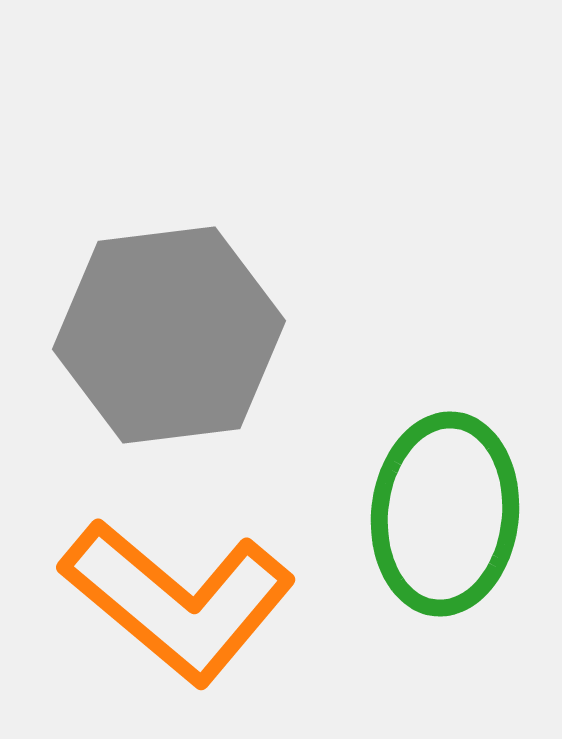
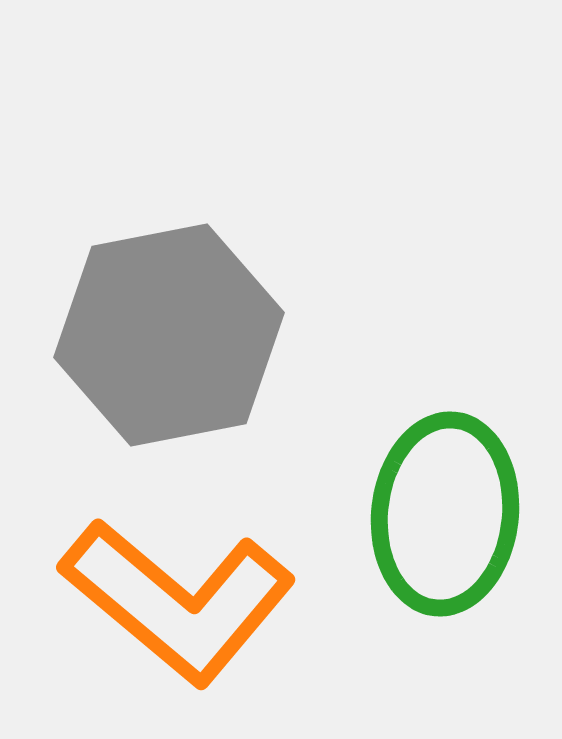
gray hexagon: rotated 4 degrees counterclockwise
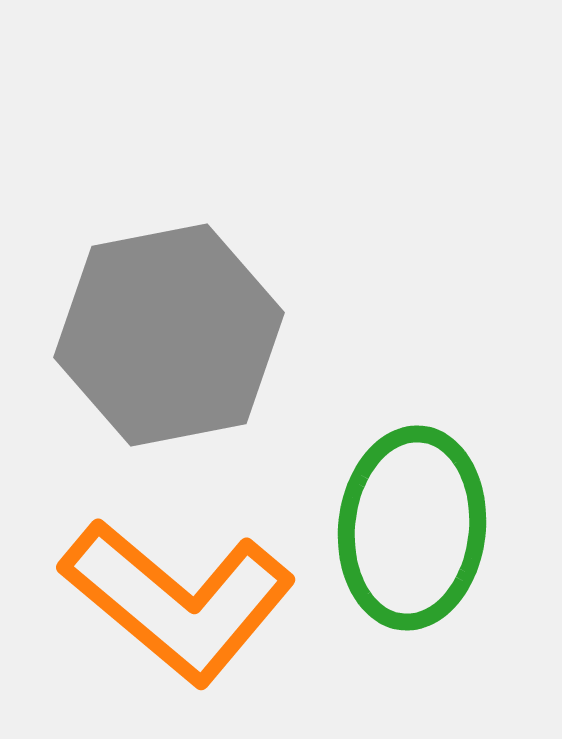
green ellipse: moved 33 px left, 14 px down
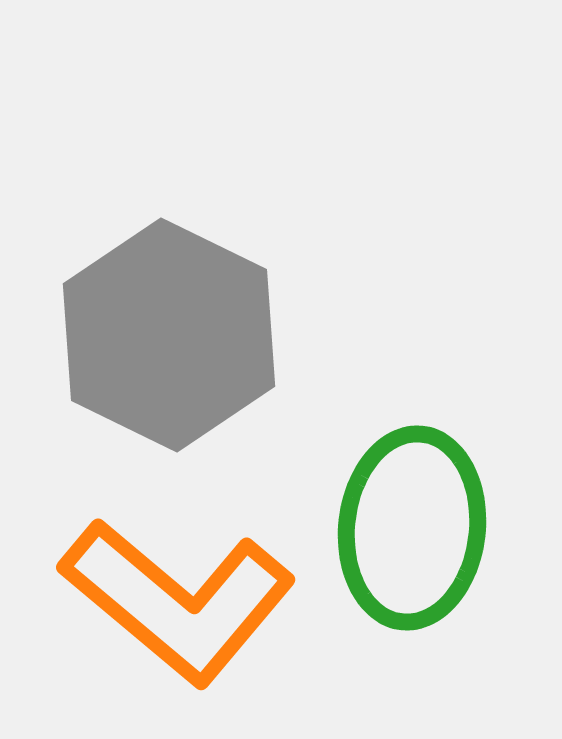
gray hexagon: rotated 23 degrees counterclockwise
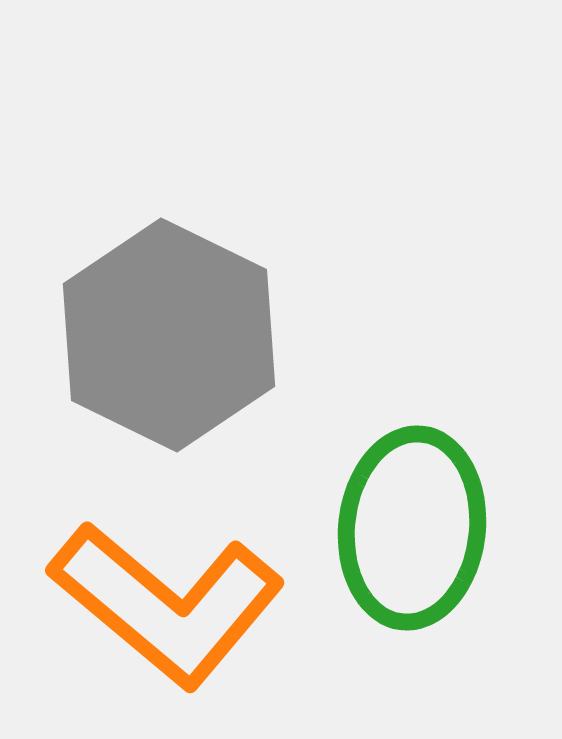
orange L-shape: moved 11 px left, 3 px down
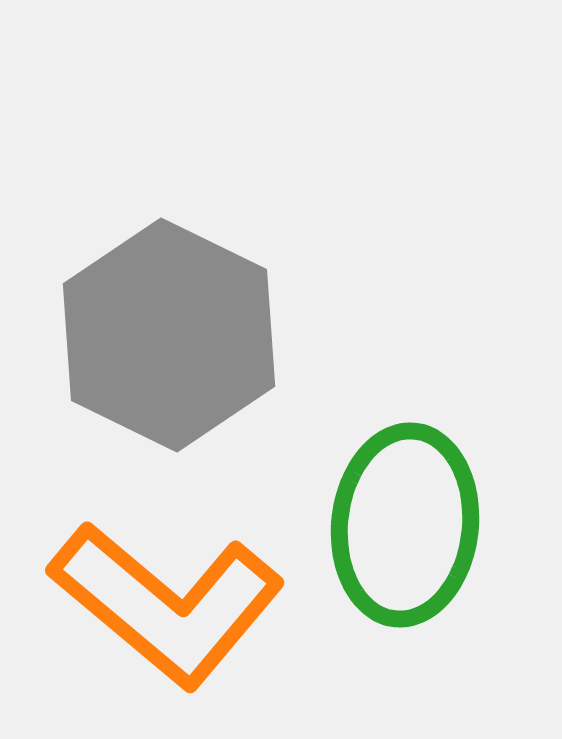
green ellipse: moved 7 px left, 3 px up
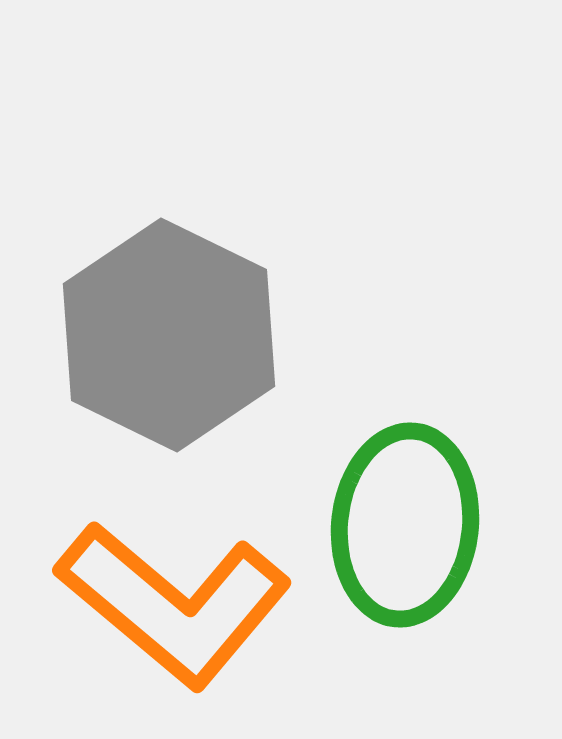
orange L-shape: moved 7 px right
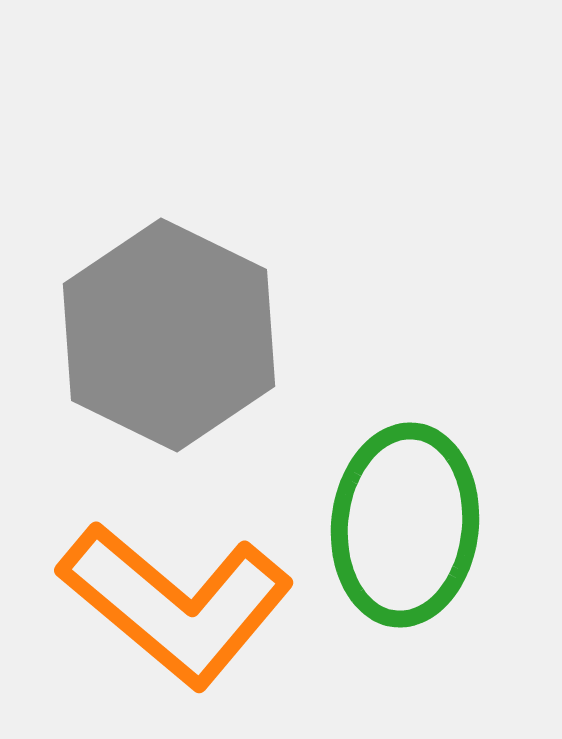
orange L-shape: moved 2 px right
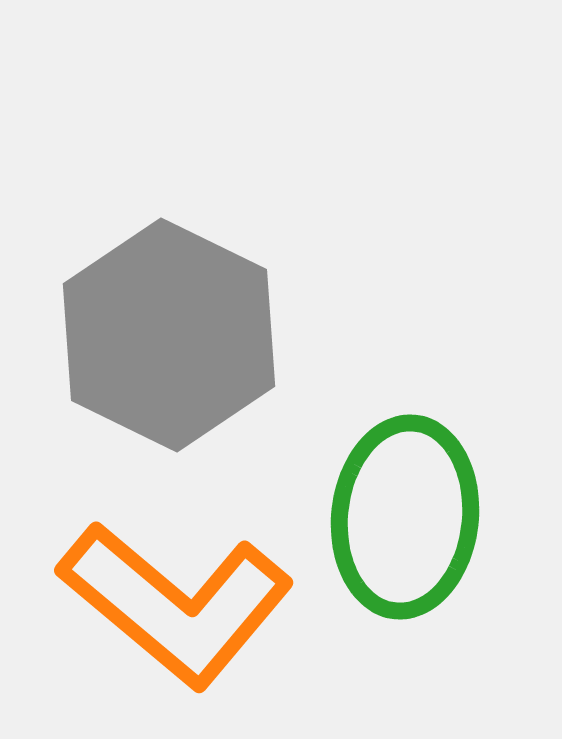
green ellipse: moved 8 px up
